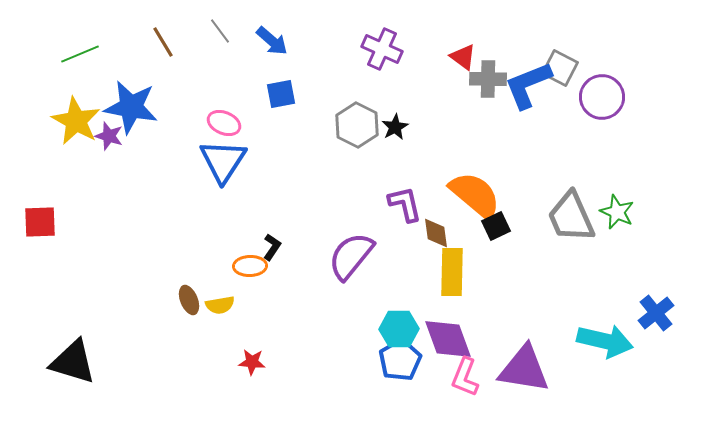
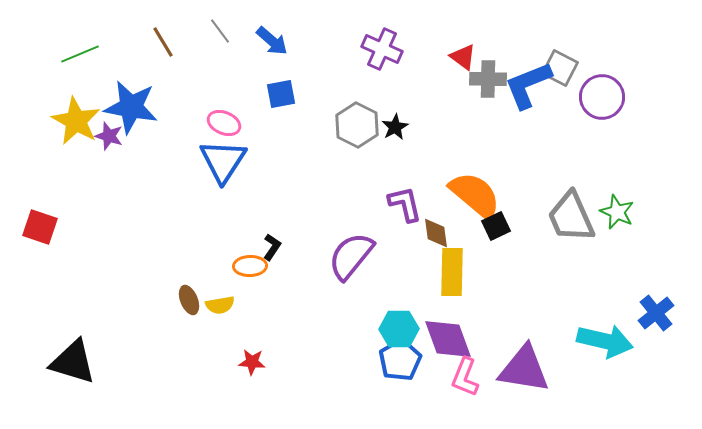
red square: moved 5 px down; rotated 21 degrees clockwise
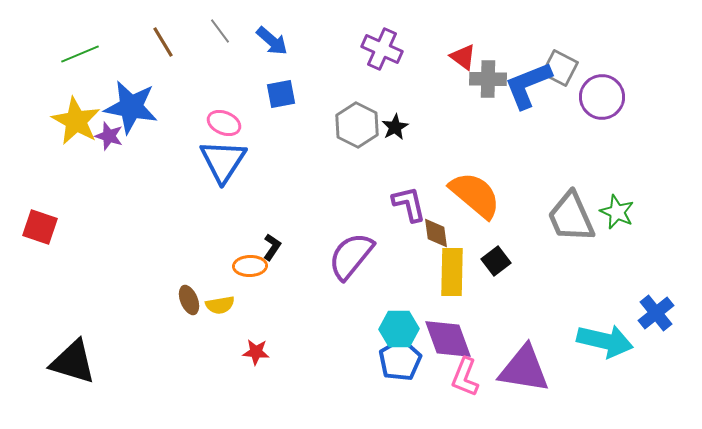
purple L-shape: moved 4 px right
black square: moved 35 px down; rotated 12 degrees counterclockwise
red star: moved 4 px right, 10 px up
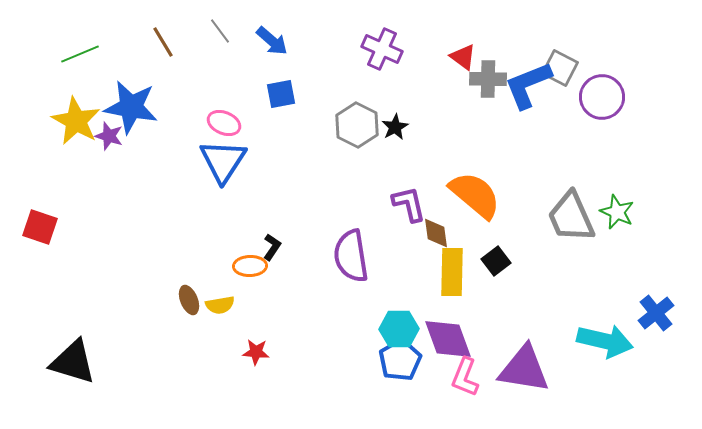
purple semicircle: rotated 48 degrees counterclockwise
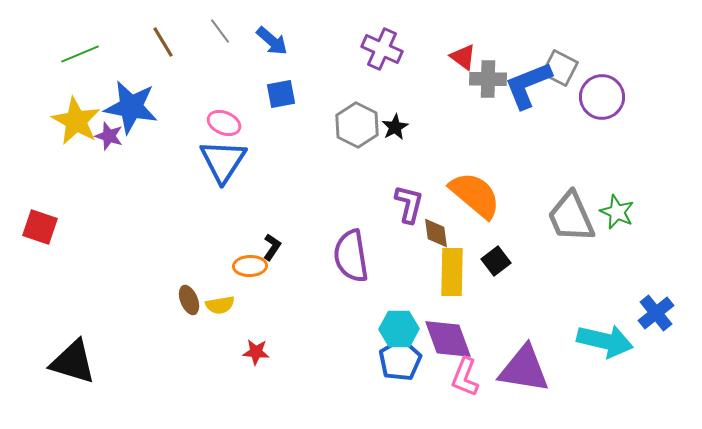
purple L-shape: rotated 27 degrees clockwise
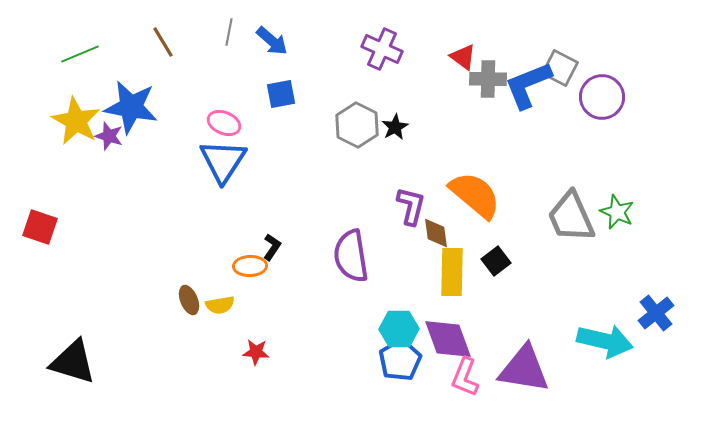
gray line: moved 9 px right, 1 px down; rotated 48 degrees clockwise
purple L-shape: moved 2 px right, 2 px down
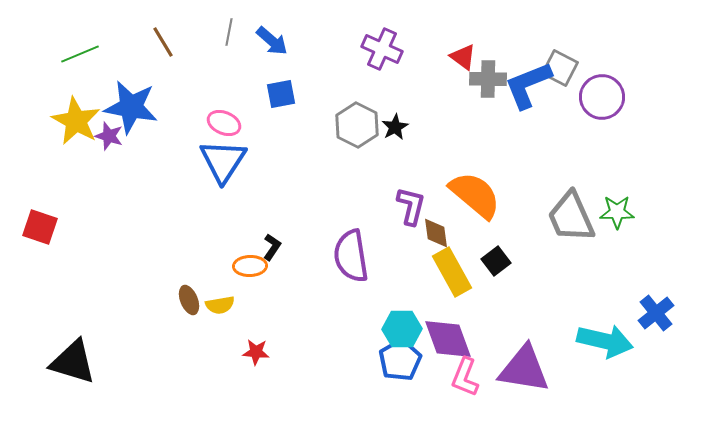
green star: rotated 24 degrees counterclockwise
yellow rectangle: rotated 30 degrees counterclockwise
cyan hexagon: moved 3 px right
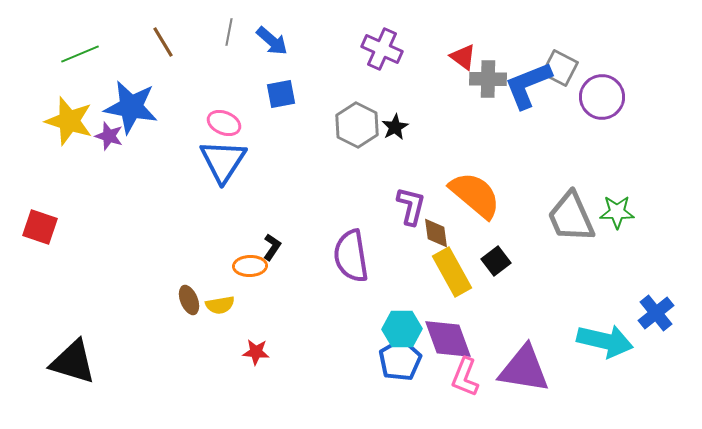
yellow star: moved 7 px left; rotated 12 degrees counterclockwise
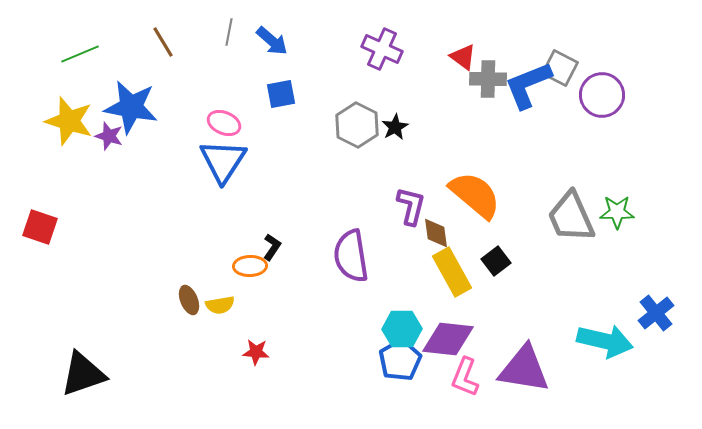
purple circle: moved 2 px up
purple diamond: rotated 64 degrees counterclockwise
black triangle: moved 10 px right, 12 px down; rotated 36 degrees counterclockwise
